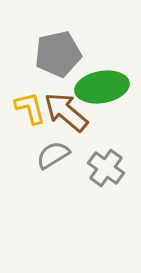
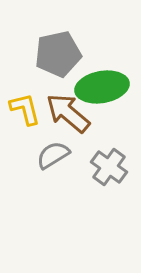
yellow L-shape: moved 5 px left, 1 px down
brown arrow: moved 2 px right, 1 px down
gray cross: moved 3 px right, 1 px up
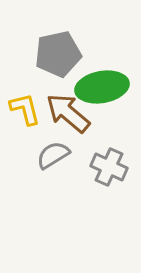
gray cross: rotated 12 degrees counterclockwise
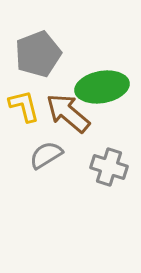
gray pentagon: moved 20 px left; rotated 9 degrees counterclockwise
yellow L-shape: moved 1 px left, 3 px up
gray semicircle: moved 7 px left
gray cross: rotated 6 degrees counterclockwise
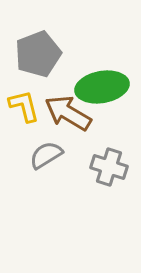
brown arrow: rotated 9 degrees counterclockwise
